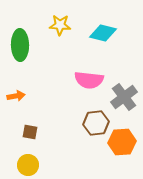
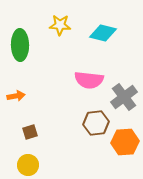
brown square: rotated 28 degrees counterclockwise
orange hexagon: moved 3 px right
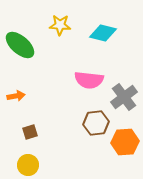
green ellipse: rotated 48 degrees counterclockwise
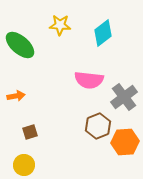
cyan diamond: rotated 52 degrees counterclockwise
brown hexagon: moved 2 px right, 3 px down; rotated 15 degrees counterclockwise
yellow circle: moved 4 px left
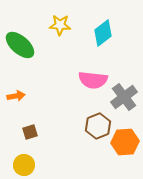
pink semicircle: moved 4 px right
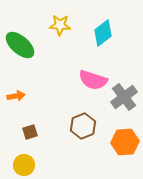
pink semicircle: rotated 12 degrees clockwise
brown hexagon: moved 15 px left
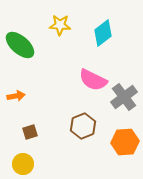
pink semicircle: rotated 8 degrees clockwise
yellow circle: moved 1 px left, 1 px up
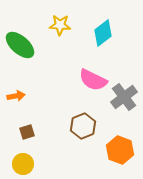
brown square: moved 3 px left
orange hexagon: moved 5 px left, 8 px down; rotated 24 degrees clockwise
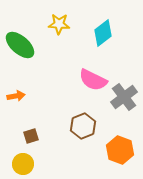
yellow star: moved 1 px left, 1 px up
brown square: moved 4 px right, 4 px down
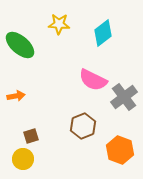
yellow circle: moved 5 px up
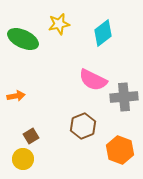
yellow star: rotated 15 degrees counterclockwise
green ellipse: moved 3 px right, 6 px up; rotated 16 degrees counterclockwise
gray cross: rotated 32 degrees clockwise
brown square: rotated 14 degrees counterclockwise
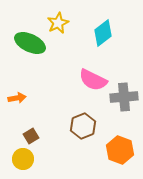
yellow star: moved 1 px left, 1 px up; rotated 15 degrees counterclockwise
green ellipse: moved 7 px right, 4 px down
orange arrow: moved 1 px right, 2 px down
